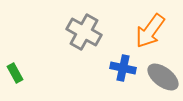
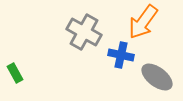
orange arrow: moved 7 px left, 9 px up
blue cross: moved 2 px left, 13 px up
gray ellipse: moved 6 px left
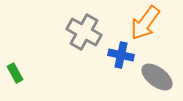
orange arrow: moved 2 px right, 1 px down
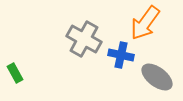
gray cross: moved 7 px down
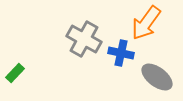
orange arrow: moved 1 px right
blue cross: moved 2 px up
green rectangle: rotated 72 degrees clockwise
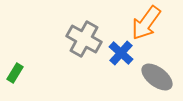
blue cross: rotated 30 degrees clockwise
green rectangle: rotated 12 degrees counterclockwise
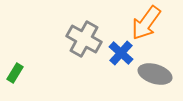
gray ellipse: moved 2 px left, 3 px up; rotated 20 degrees counterclockwise
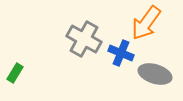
blue cross: rotated 20 degrees counterclockwise
